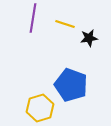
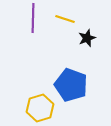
purple line: rotated 8 degrees counterclockwise
yellow line: moved 5 px up
black star: moved 2 px left; rotated 12 degrees counterclockwise
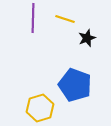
blue pentagon: moved 4 px right
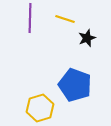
purple line: moved 3 px left
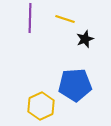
black star: moved 2 px left, 1 px down
blue pentagon: rotated 24 degrees counterclockwise
yellow hexagon: moved 1 px right, 2 px up; rotated 8 degrees counterclockwise
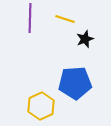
blue pentagon: moved 2 px up
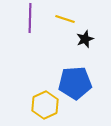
yellow hexagon: moved 4 px right, 1 px up
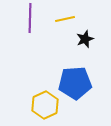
yellow line: rotated 30 degrees counterclockwise
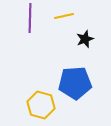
yellow line: moved 1 px left, 3 px up
yellow hexagon: moved 4 px left; rotated 20 degrees counterclockwise
